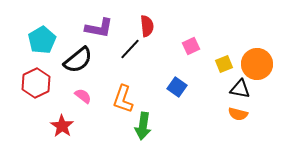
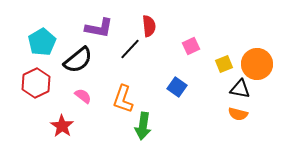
red semicircle: moved 2 px right
cyan pentagon: moved 2 px down
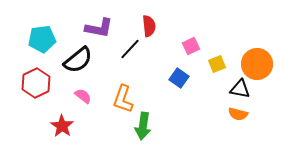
cyan pentagon: moved 3 px up; rotated 24 degrees clockwise
yellow square: moved 7 px left
blue square: moved 2 px right, 9 px up
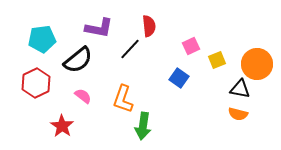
yellow square: moved 4 px up
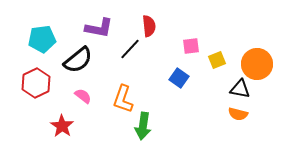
pink square: rotated 18 degrees clockwise
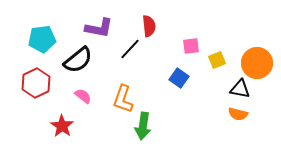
orange circle: moved 1 px up
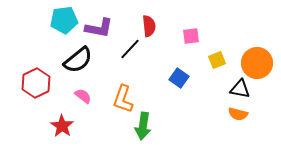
cyan pentagon: moved 22 px right, 19 px up
pink square: moved 10 px up
